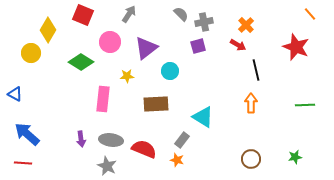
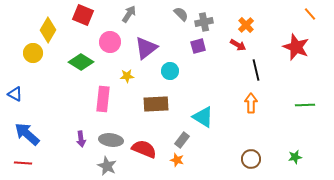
yellow circle: moved 2 px right
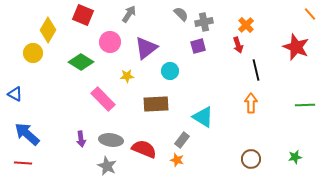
red arrow: rotated 42 degrees clockwise
pink rectangle: rotated 50 degrees counterclockwise
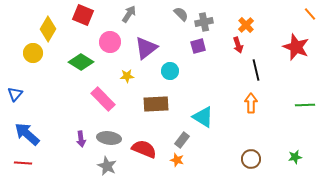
yellow diamond: moved 1 px up
blue triangle: rotated 42 degrees clockwise
gray ellipse: moved 2 px left, 2 px up
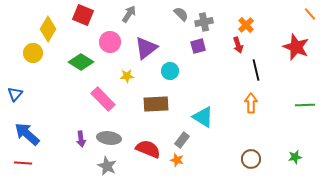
red semicircle: moved 4 px right
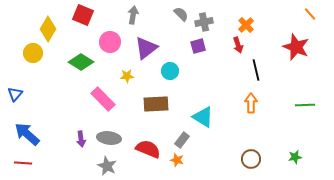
gray arrow: moved 4 px right, 1 px down; rotated 24 degrees counterclockwise
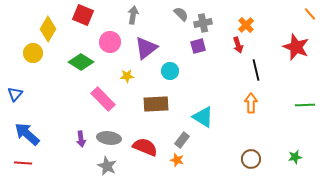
gray cross: moved 1 px left, 1 px down
red semicircle: moved 3 px left, 2 px up
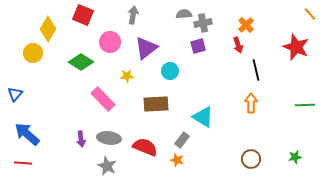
gray semicircle: moved 3 px right; rotated 49 degrees counterclockwise
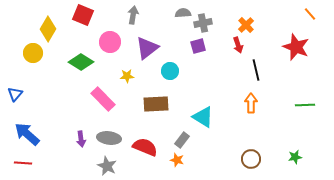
gray semicircle: moved 1 px left, 1 px up
purple triangle: moved 1 px right
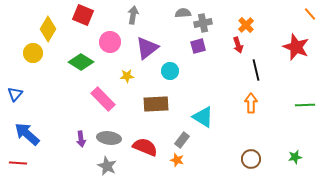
red line: moved 5 px left
